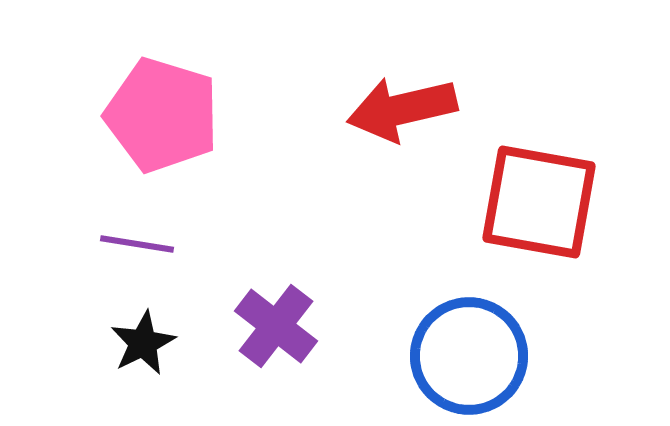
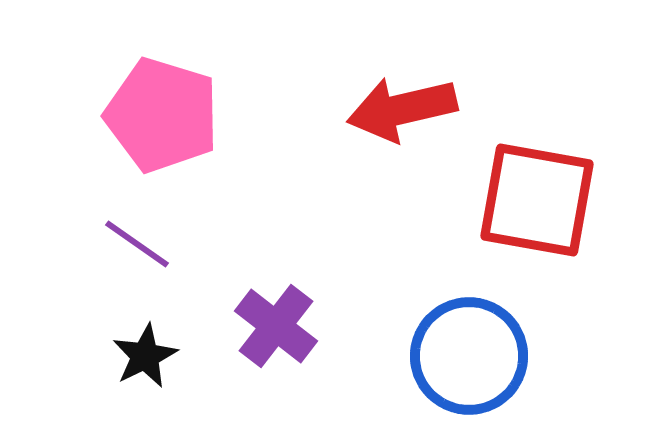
red square: moved 2 px left, 2 px up
purple line: rotated 26 degrees clockwise
black star: moved 2 px right, 13 px down
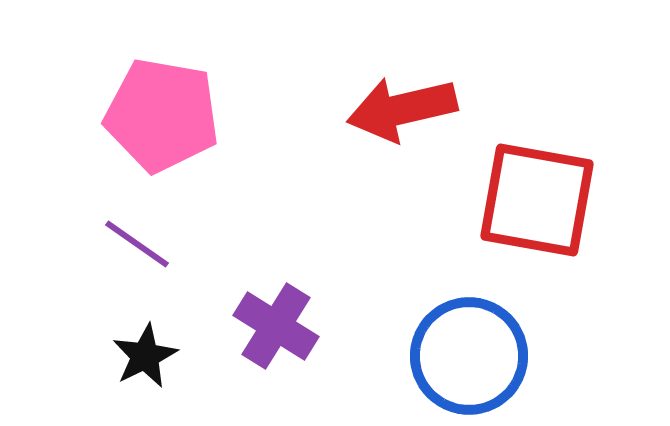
pink pentagon: rotated 7 degrees counterclockwise
purple cross: rotated 6 degrees counterclockwise
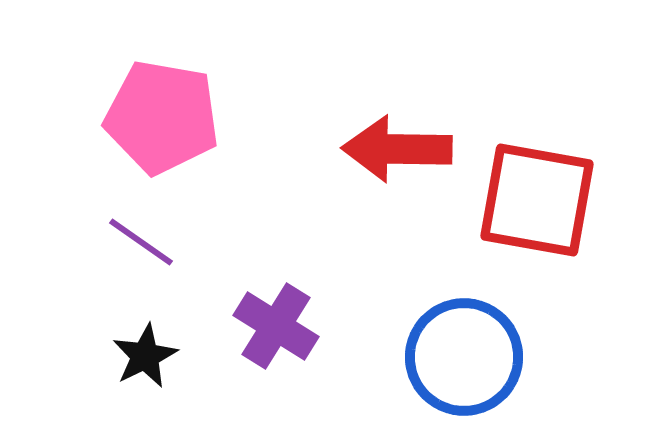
red arrow: moved 5 px left, 40 px down; rotated 14 degrees clockwise
pink pentagon: moved 2 px down
purple line: moved 4 px right, 2 px up
blue circle: moved 5 px left, 1 px down
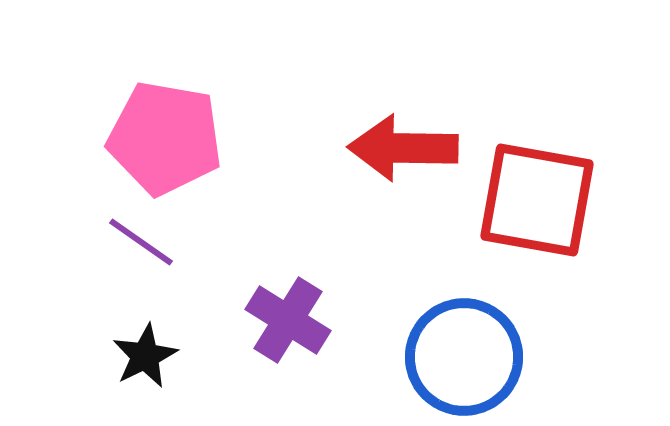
pink pentagon: moved 3 px right, 21 px down
red arrow: moved 6 px right, 1 px up
purple cross: moved 12 px right, 6 px up
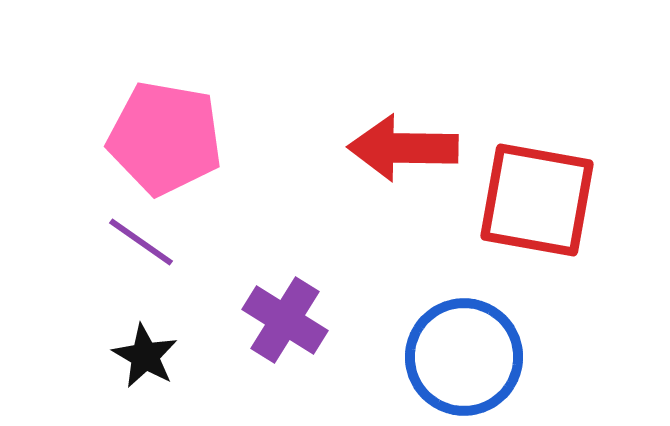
purple cross: moved 3 px left
black star: rotated 16 degrees counterclockwise
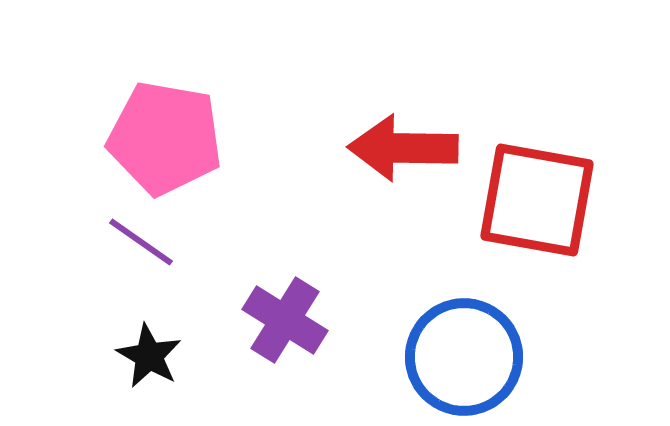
black star: moved 4 px right
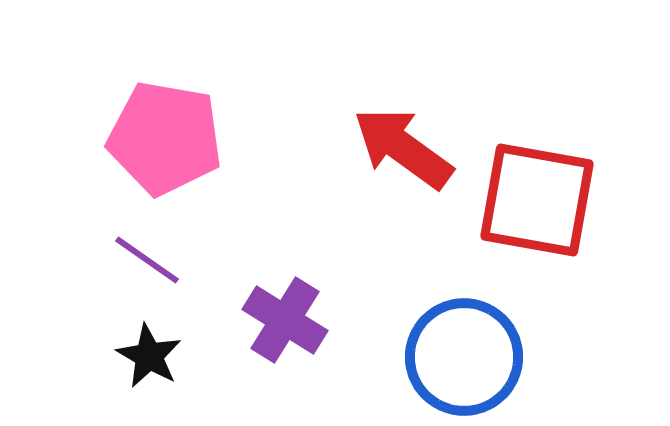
red arrow: rotated 35 degrees clockwise
purple line: moved 6 px right, 18 px down
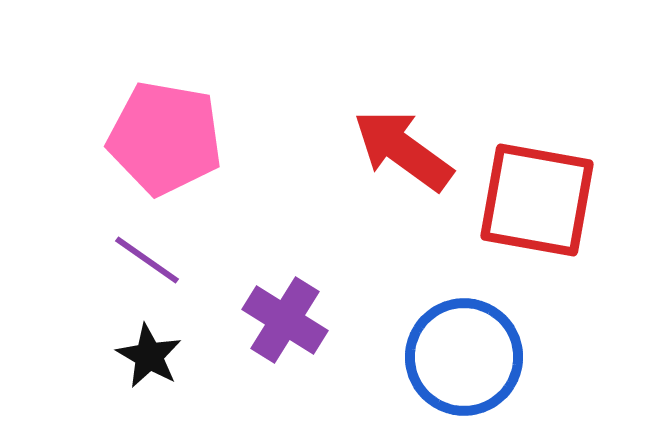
red arrow: moved 2 px down
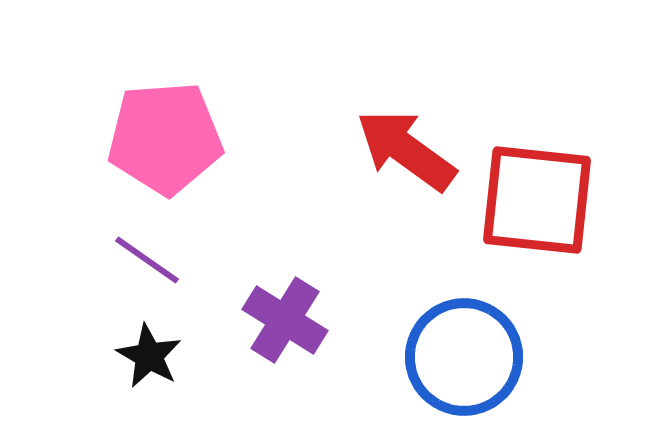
pink pentagon: rotated 14 degrees counterclockwise
red arrow: moved 3 px right
red square: rotated 4 degrees counterclockwise
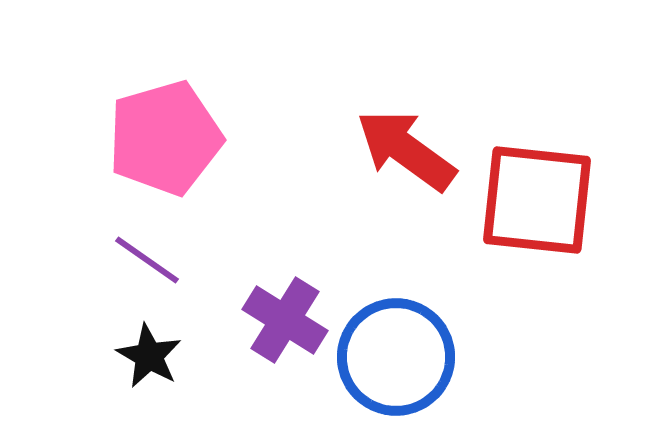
pink pentagon: rotated 12 degrees counterclockwise
blue circle: moved 68 px left
